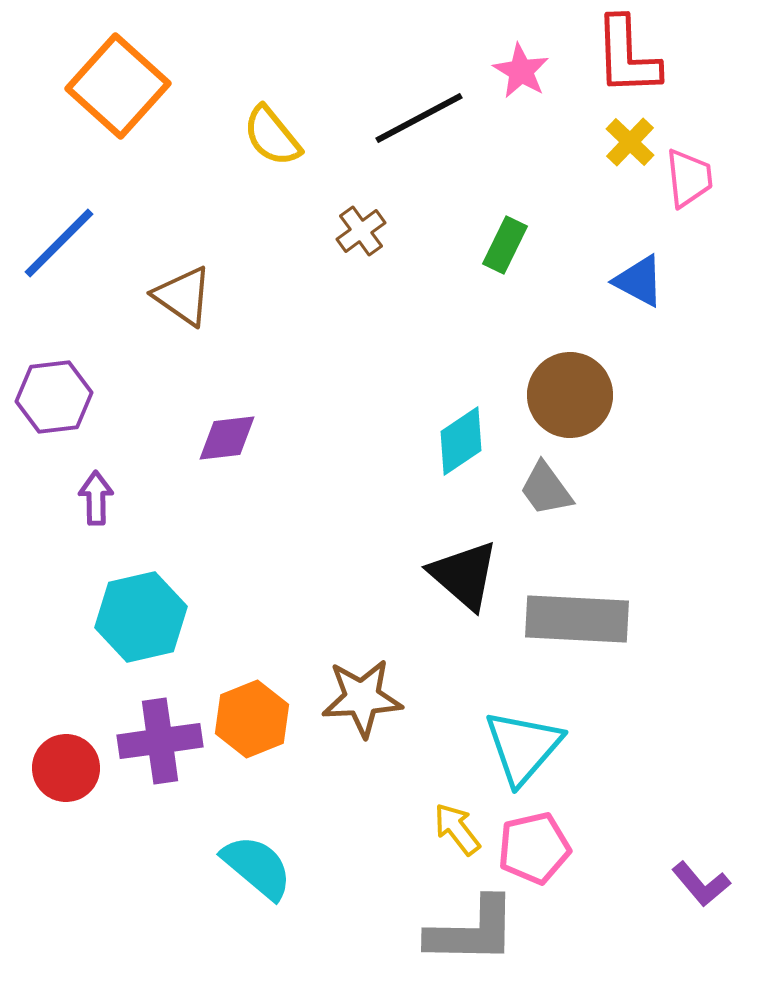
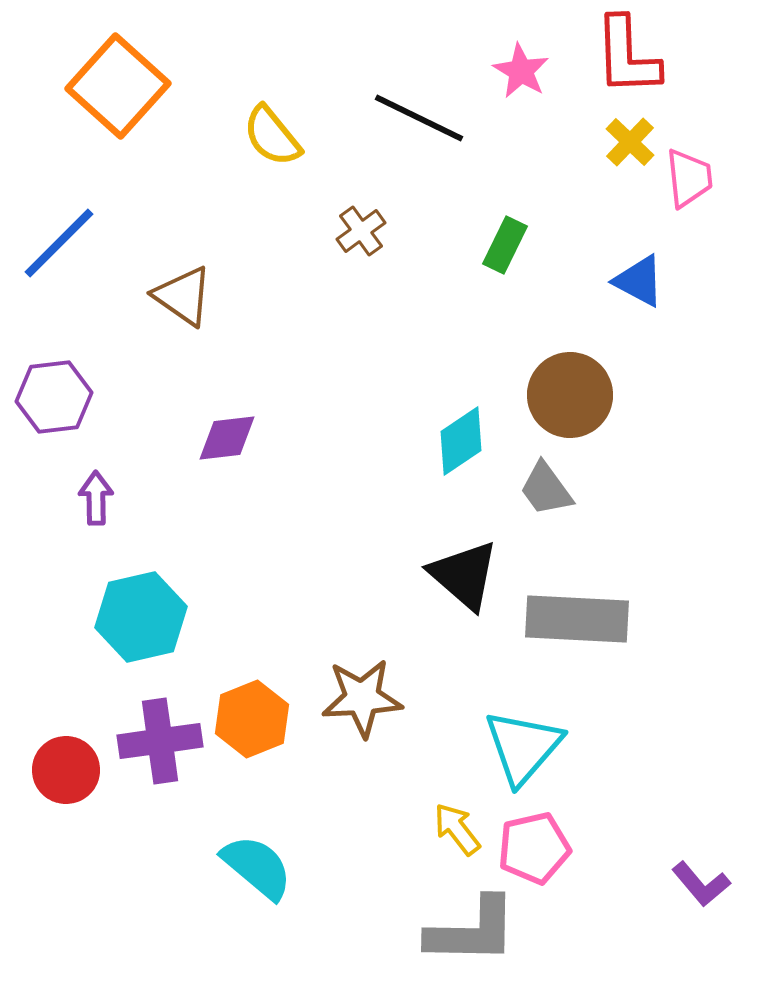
black line: rotated 54 degrees clockwise
red circle: moved 2 px down
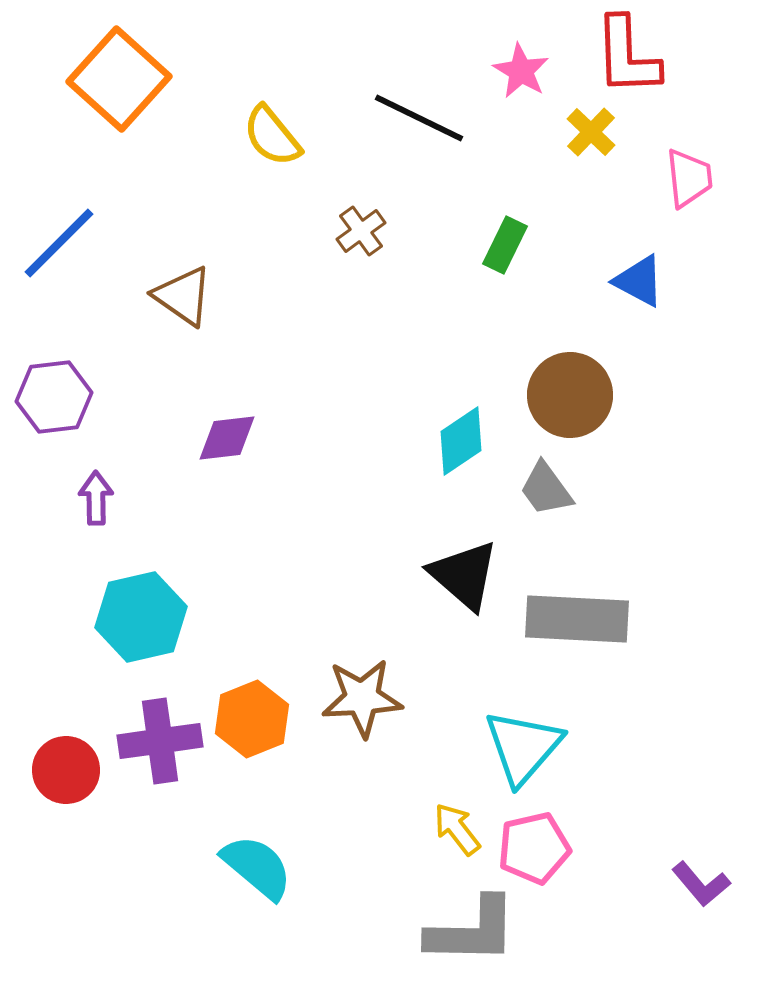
orange square: moved 1 px right, 7 px up
yellow cross: moved 39 px left, 10 px up
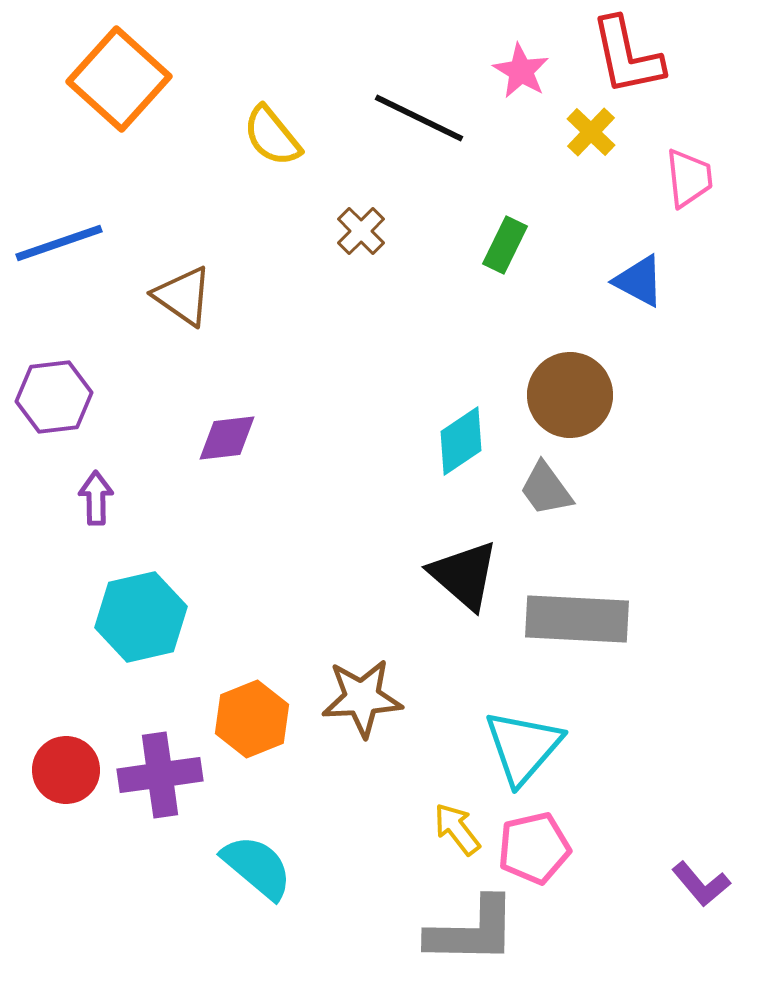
red L-shape: rotated 10 degrees counterclockwise
brown cross: rotated 9 degrees counterclockwise
blue line: rotated 26 degrees clockwise
purple cross: moved 34 px down
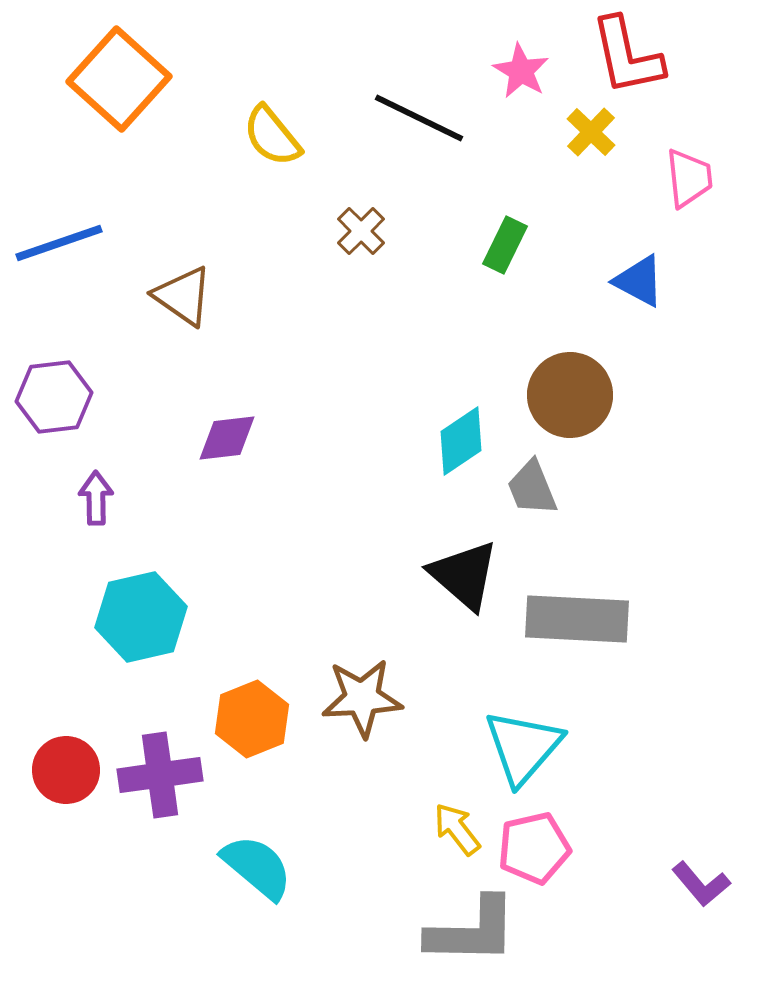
gray trapezoid: moved 14 px left, 1 px up; rotated 14 degrees clockwise
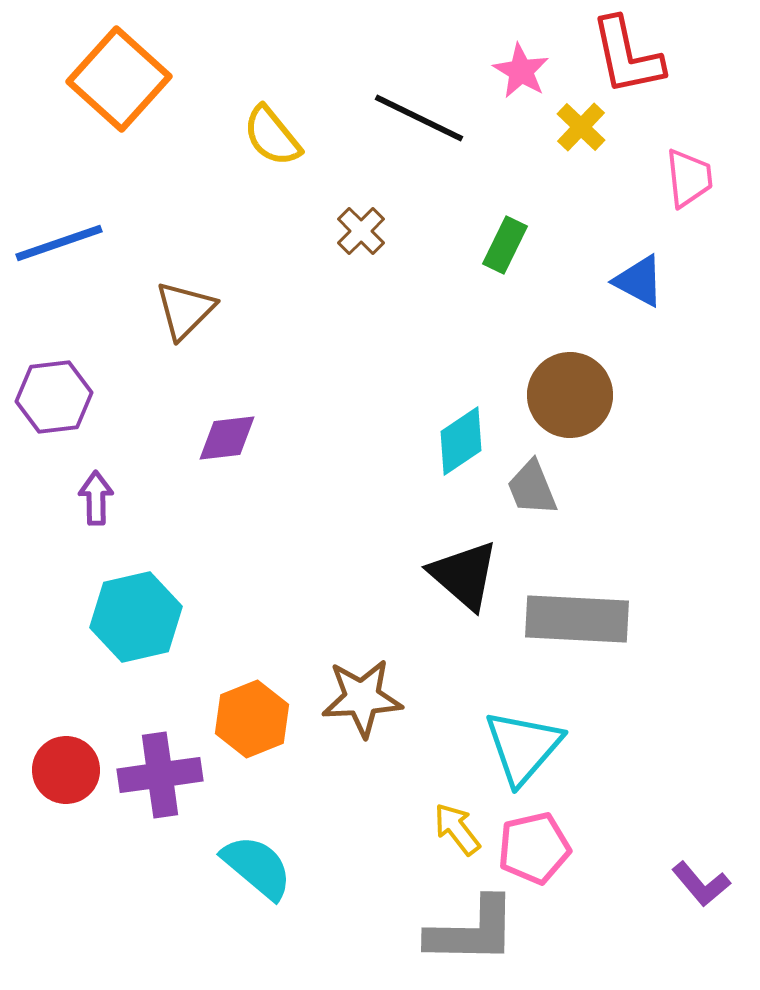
yellow cross: moved 10 px left, 5 px up
brown triangle: moved 2 px right, 14 px down; rotated 40 degrees clockwise
cyan hexagon: moved 5 px left
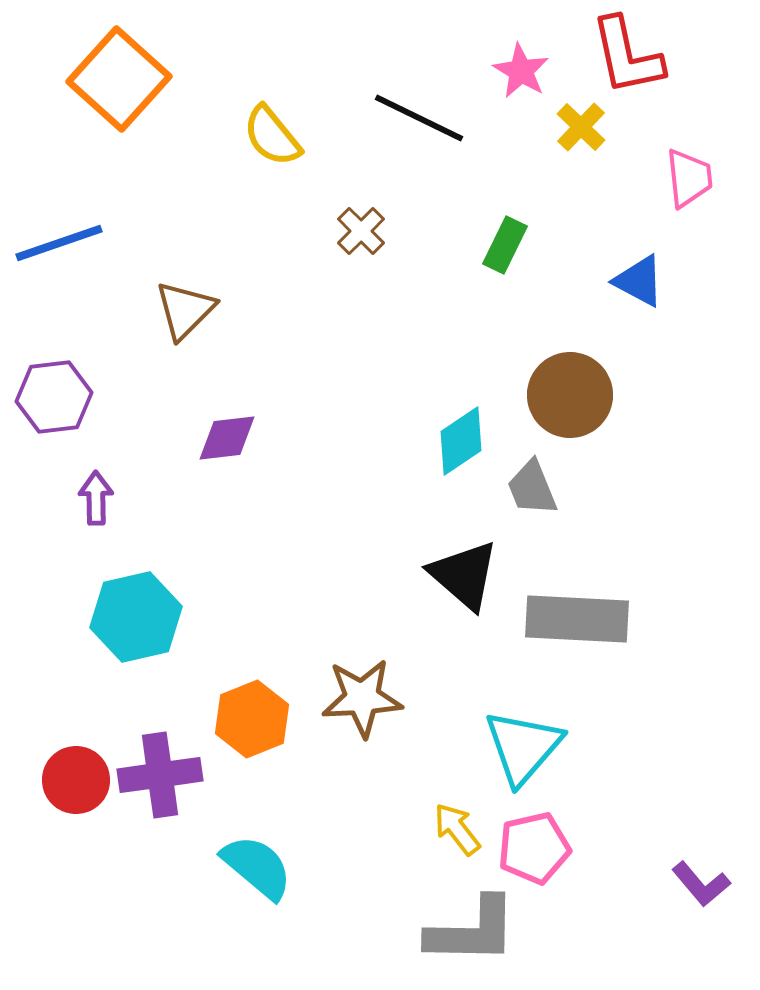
red circle: moved 10 px right, 10 px down
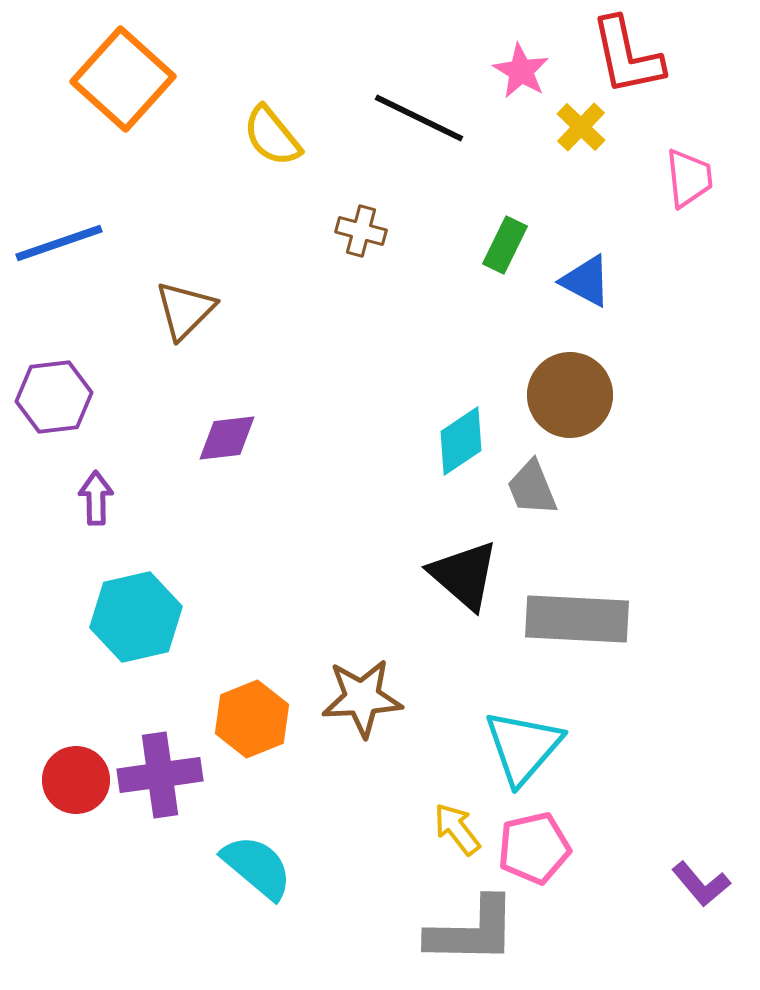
orange square: moved 4 px right
brown cross: rotated 30 degrees counterclockwise
blue triangle: moved 53 px left
